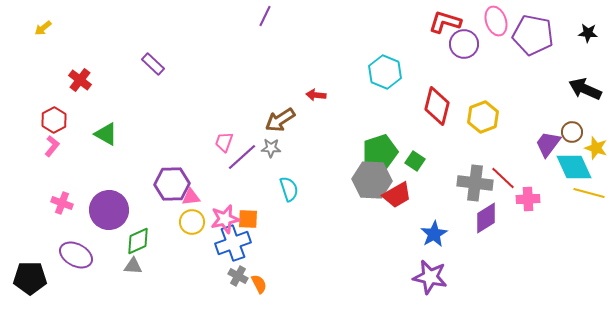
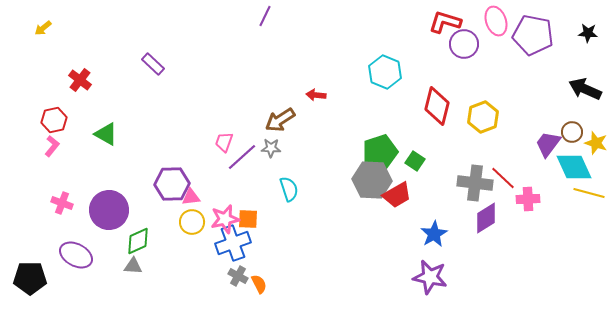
red hexagon at (54, 120): rotated 15 degrees clockwise
yellow star at (596, 148): moved 5 px up
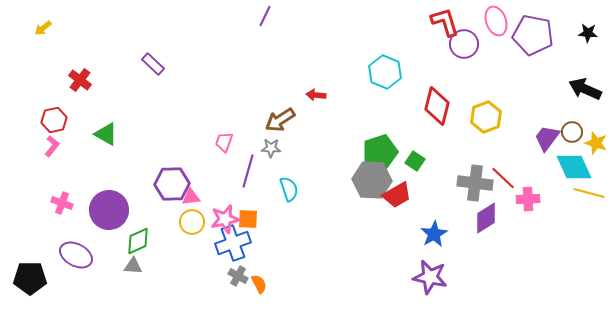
red L-shape at (445, 22): rotated 56 degrees clockwise
yellow hexagon at (483, 117): moved 3 px right
purple trapezoid at (548, 144): moved 1 px left, 6 px up
purple line at (242, 157): moved 6 px right, 14 px down; rotated 32 degrees counterclockwise
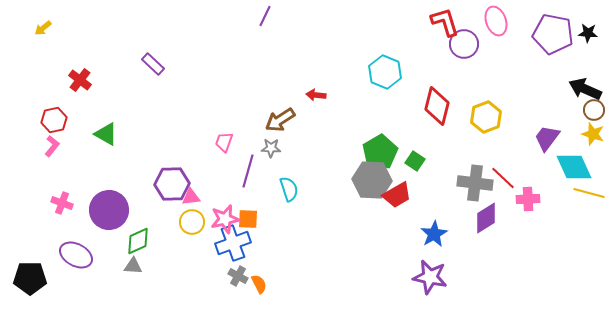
purple pentagon at (533, 35): moved 20 px right, 1 px up
brown circle at (572, 132): moved 22 px right, 22 px up
yellow star at (596, 143): moved 3 px left, 9 px up
green pentagon at (380, 152): rotated 12 degrees counterclockwise
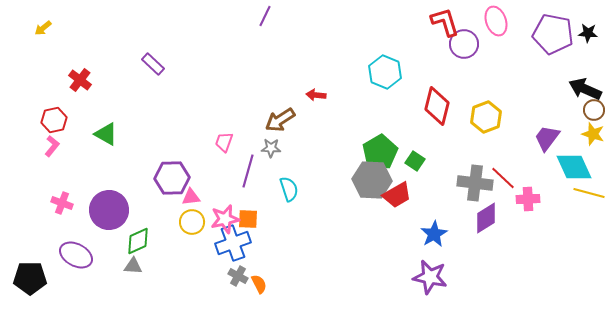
purple hexagon at (172, 184): moved 6 px up
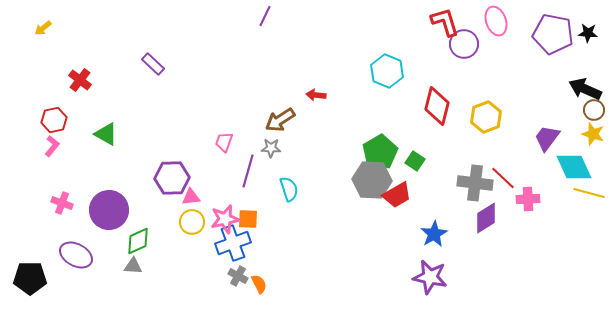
cyan hexagon at (385, 72): moved 2 px right, 1 px up
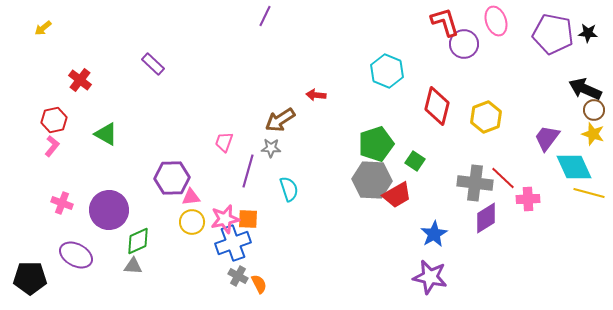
green pentagon at (380, 152): moved 4 px left, 8 px up; rotated 12 degrees clockwise
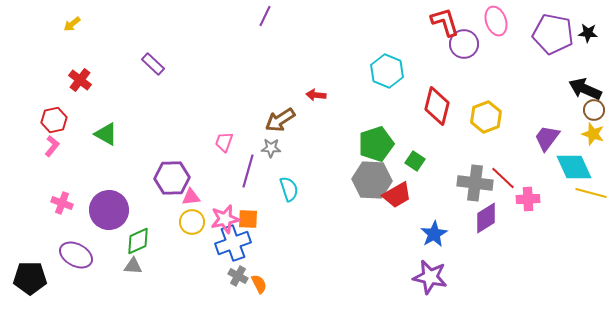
yellow arrow at (43, 28): moved 29 px right, 4 px up
yellow line at (589, 193): moved 2 px right
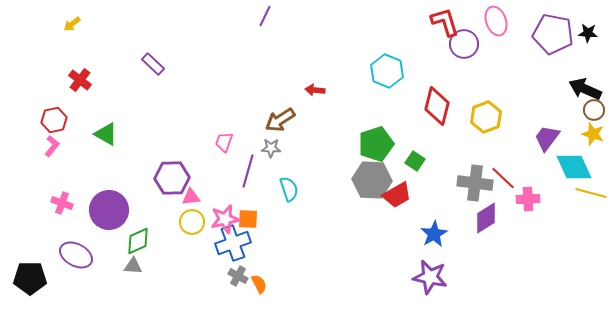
red arrow at (316, 95): moved 1 px left, 5 px up
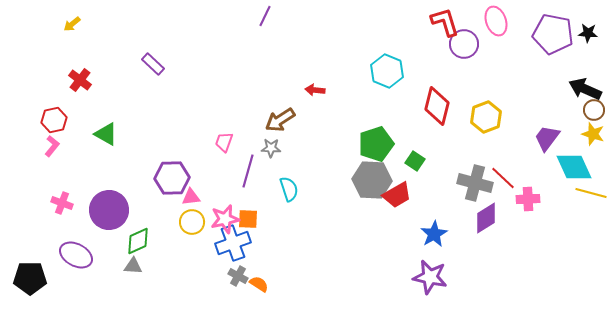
gray cross at (475, 183): rotated 8 degrees clockwise
orange semicircle at (259, 284): rotated 30 degrees counterclockwise
